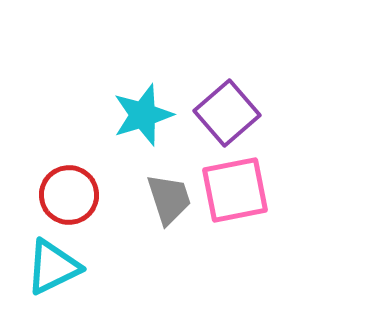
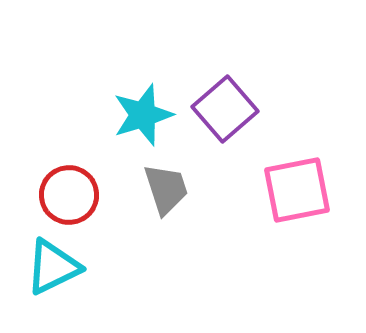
purple square: moved 2 px left, 4 px up
pink square: moved 62 px right
gray trapezoid: moved 3 px left, 10 px up
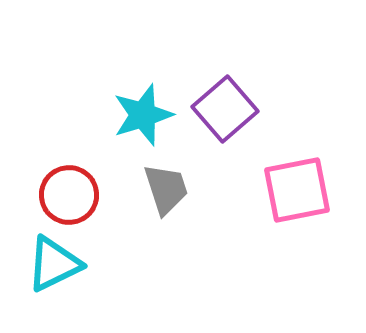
cyan triangle: moved 1 px right, 3 px up
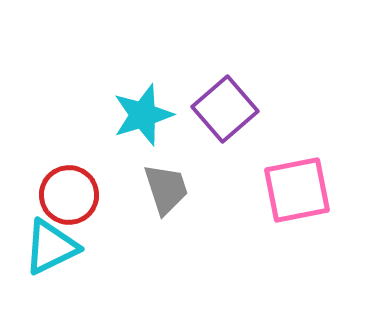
cyan triangle: moved 3 px left, 17 px up
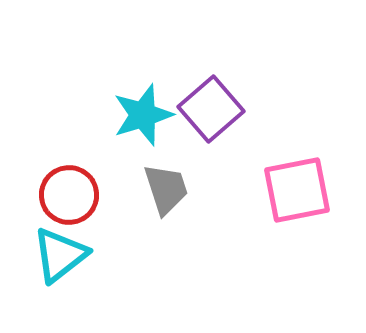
purple square: moved 14 px left
cyan triangle: moved 9 px right, 8 px down; rotated 12 degrees counterclockwise
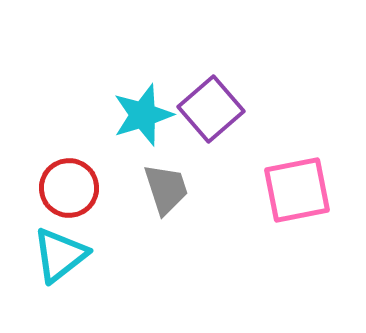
red circle: moved 7 px up
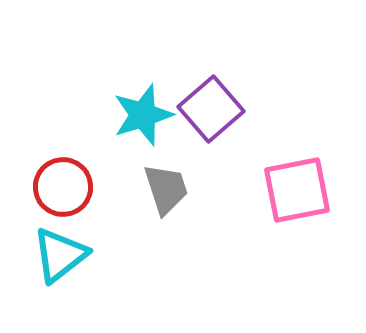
red circle: moved 6 px left, 1 px up
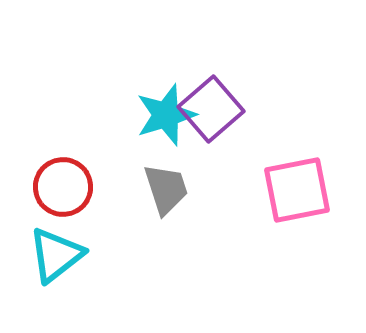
cyan star: moved 23 px right
cyan triangle: moved 4 px left
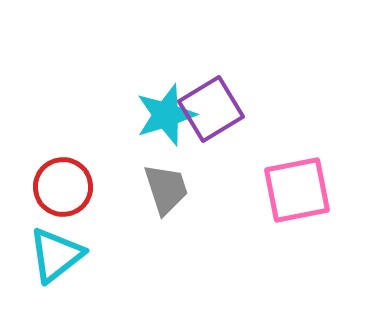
purple square: rotated 10 degrees clockwise
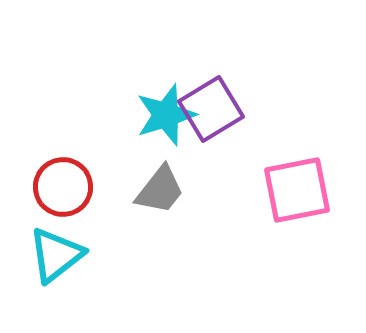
gray trapezoid: moved 6 px left, 1 px down; rotated 56 degrees clockwise
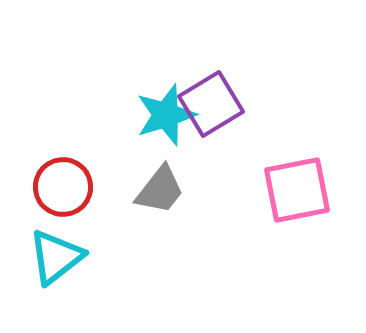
purple square: moved 5 px up
cyan triangle: moved 2 px down
